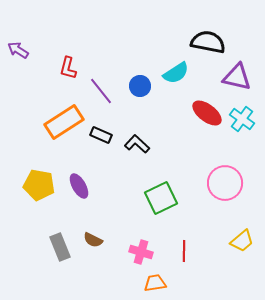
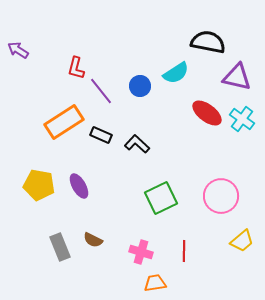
red L-shape: moved 8 px right
pink circle: moved 4 px left, 13 px down
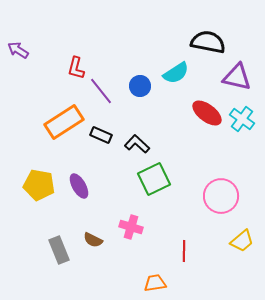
green square: moved 7 px left, 19 px up
gray rectangle: moved 1 px left, 3 px down
pink cross: moved 10 px left, 25 px up
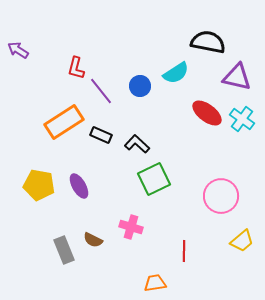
gray rectangle: moved 5 px right
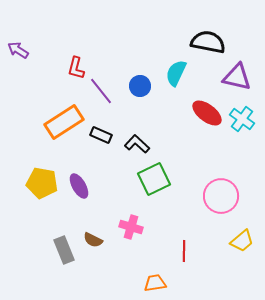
cyan semicircle: rotated 148 degrees clockwise
yellow pentagon: moved 3 px right, 2 px up
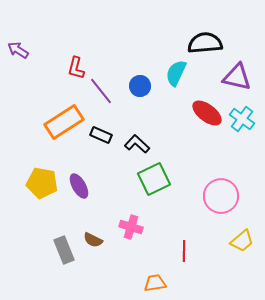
black semicircle: moved 3 px left, 1 px down; rotated 16 degrees counterclockwise
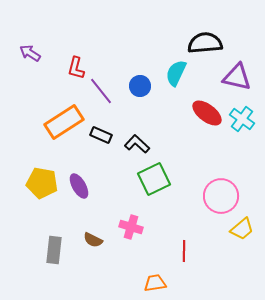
purple arrow: moved 12 px right, 3 px down
yellow trapezoid: moved 12 px up
gray rectangle: moved 10 px left; rotated 28 degrees clockwise
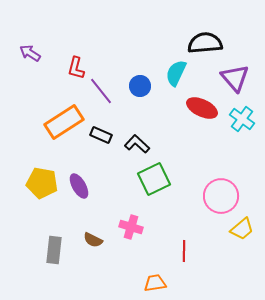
purple triangle: moved 2 px left, 1 px down; rotated 36 degrees clockwise
red ellipse: moved 5 px left, 5 px up; rotated 12 degrees counterclockwise
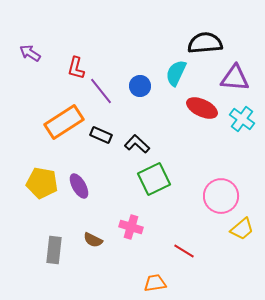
purple triangle: rotated 44 degrees counterclockwise
red line: rotated 60 degrees counterclockwise
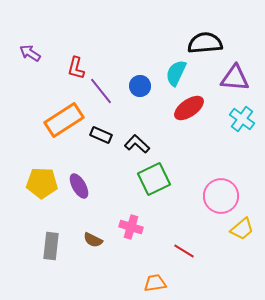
red ellipse: moved 13 px left; rotated 60 degrees counterclockwise
orange rectangle: moved 2 px up
yellow pentagon: rotated 8 degrees counterclockwise
gray rectangle: moved 3 px left, 4 px up
